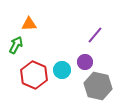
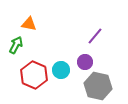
orange triangle: rotated 14 degrees clockwise
purple line: moved 1 px down
cyan circle: moved 1 px left
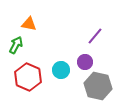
red hexagon: moved 6 px left, 2 px down
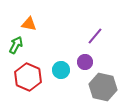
gray hexagon: moved 5 px right, 1 px down
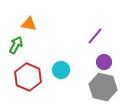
purple circle: moved 19 px right
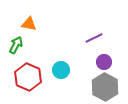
purple line: moved 1 px left, 2 px down; rotated 24 degrees clockwise
gray hexagon: moved 2 px right; rotated 16 degrees clockwise
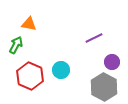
purple circle: moved 8 px right
red hexagon: moved 2 px right, 1 px up
gray hexagon: moved 1 px left
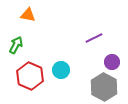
orange triangle: moved 1 px left, 9 px up
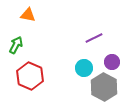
cyan circle: moved 23 px right, 2 px up
